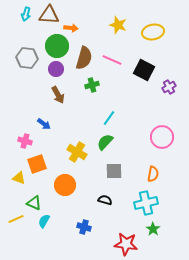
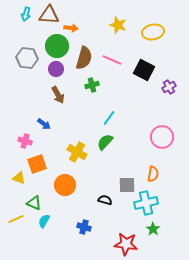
gray square: moved 13 px right, 14 px down
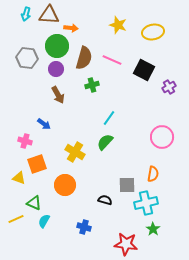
yellow cross: moved 2 px left
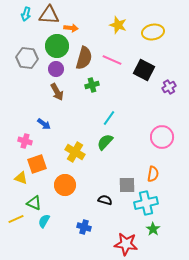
brown arrow: moved 1 px left, 3 px up
yellow triangle: moved 2 px right
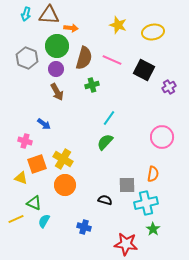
gray hexagon: rotated 15 degrees clockwise
yellow cross: moved 12 px left, 7 px down
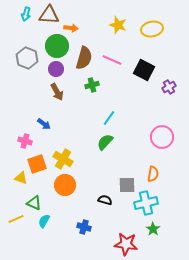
yellow ellipse: moved 1 px left, 3 px up
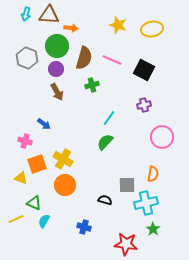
purple cross: moved 25 px left, 18 px down; rotated 16 degrees clockwise
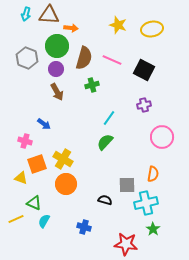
orange circle: moved 1 px right, 1 px up
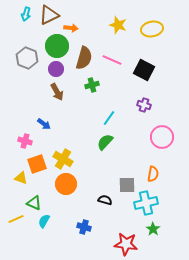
brown triangle: rotated 30 degrees counterclockwise
purple cross: rotated 32 degrees clockwise
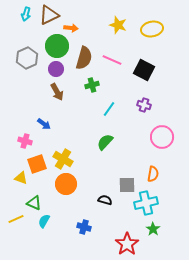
gray hexagon: rotated 15 degrees clockwise
cyan line: moved 9 px up
red star: moved 1 px right; rotated 30 degrees clockwise
